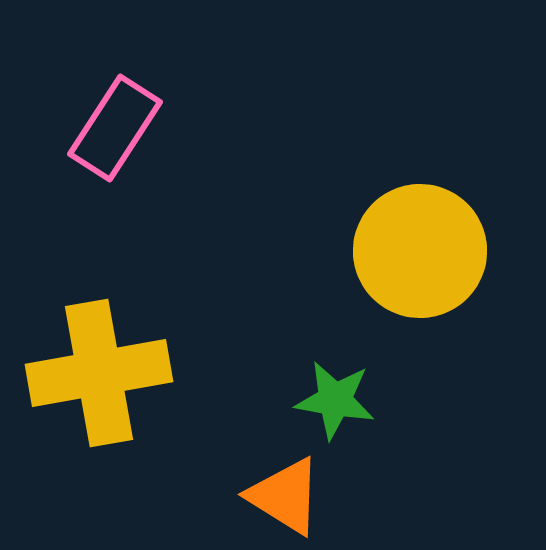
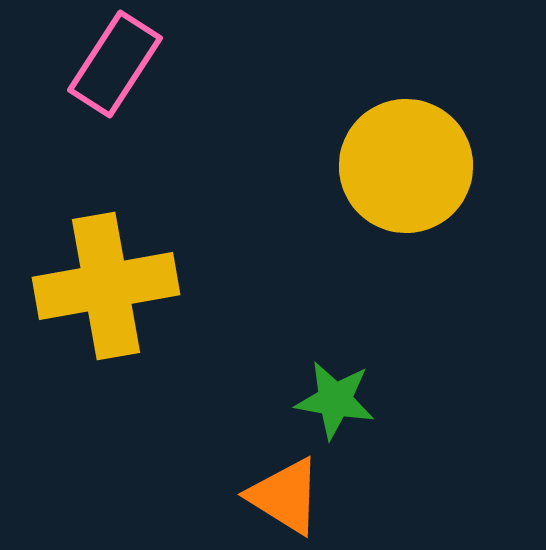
pink rectangle: moved 64 px up
yellow circle: moved 14 px left, 85 px up
yellow cross: moved 7 px right, 87 px up
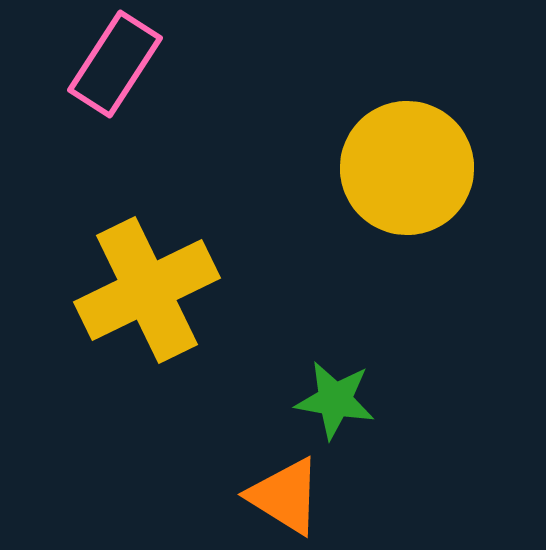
yellow circle: moved 1 px right, 2 px down
yellow cross: moved 41 px right, 4 px down; rotated 16 degrees counterclockwise
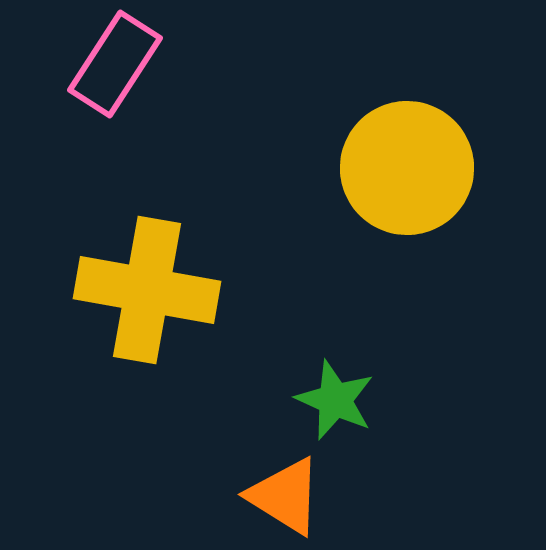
yellow cross: rotated 36 degrees clockwise
green star: rotated 14 degrees clockwise
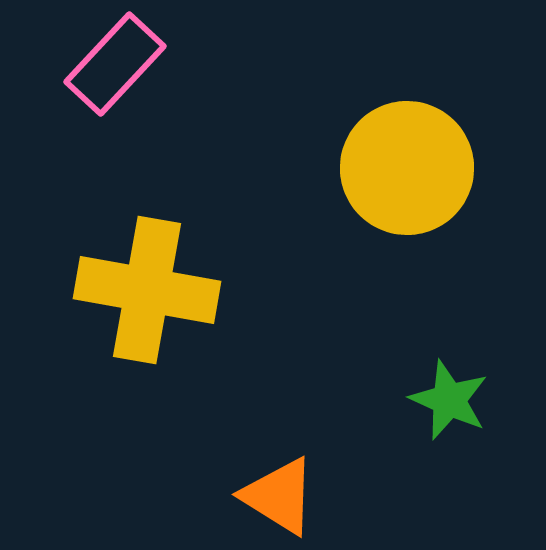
pink rectangle: rotated 10 degrees clockwise
green star: moved 114 px right
orange triangle: moved 6 px left
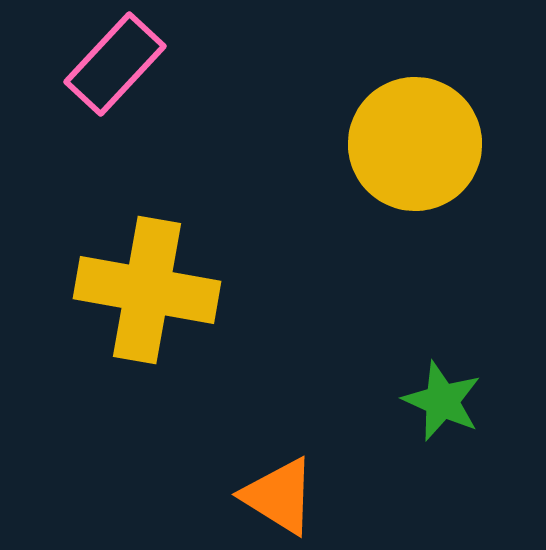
yellow circle: moved 8 px right, 24 px up
green star: moved 7 px left, 1 px down
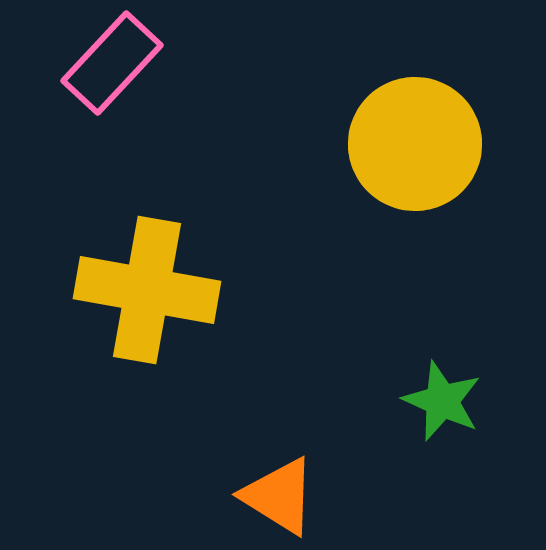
pink rectangle: moved 3 px left, 1 px up
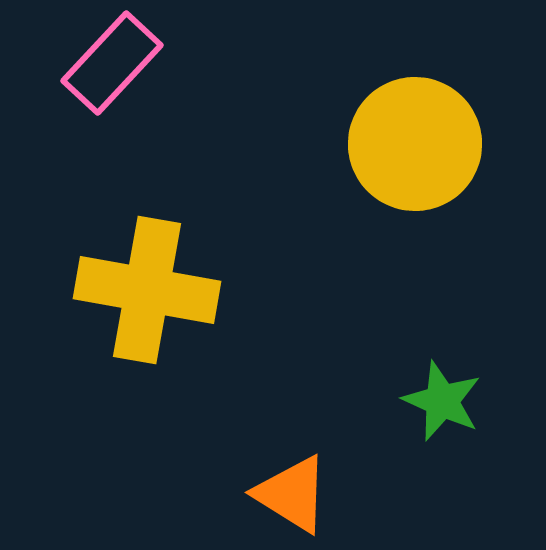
orange triangle: moved 13 px right, 2 px up
